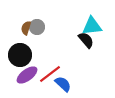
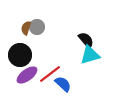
cyan triangle: moved 2 px left, 29 px down; rotated 10 degrees counterclockwise
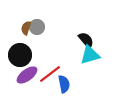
blue semicircle: moved 1 px right; rotated 36 degrees clockwise
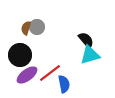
red line: moved 1 px up
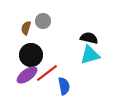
gray circle: moved 6 px right, 6 px up
black semicircle: moved 3 px right, 2 px up; rotated 36 degrees counterclockwise
black circle: moved 11 px right
red line: moved 3 px left
blue semicircle: moved 2 px down
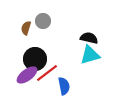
black circle: moved 4 px right, 4 px down
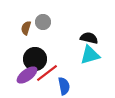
gray circle: moved 1 px down
